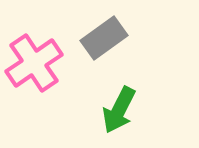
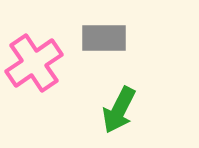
gray rectangle: rotated 36 degrees clockwise
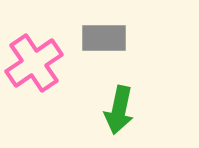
green arrow: rotated 15 degrees counterclockwise
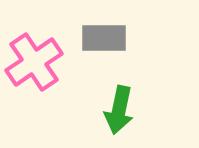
pink cross: moved 1 px up
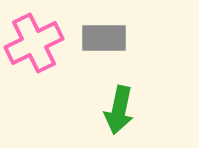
pink cross: moved 19 px up; rotated 8 degrees clockwise
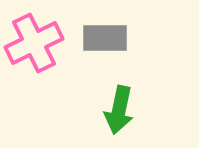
gray rectangle: moved 1 px right
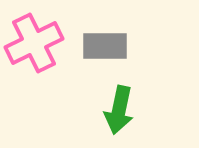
gray rectangle: moved 8 px down
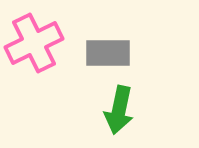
gray rectangle: moved 3 px right, 7 px down
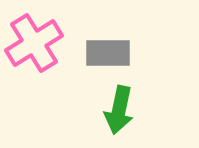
pink cross: rotated 6 degrees counterclockwise
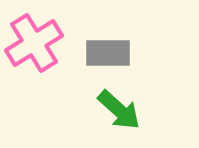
green arrow: rotated 60 degrees counterclockwise
